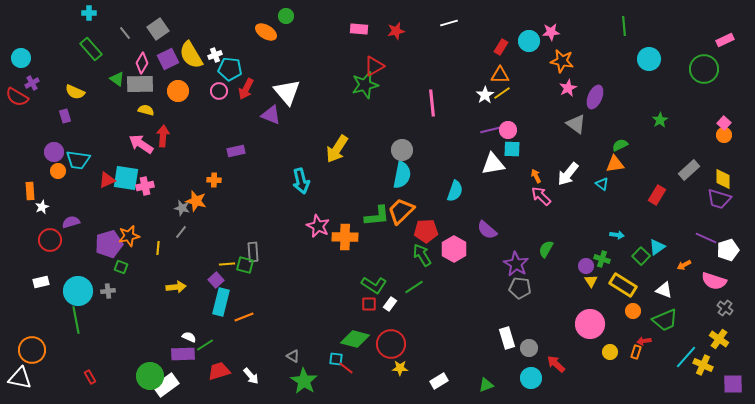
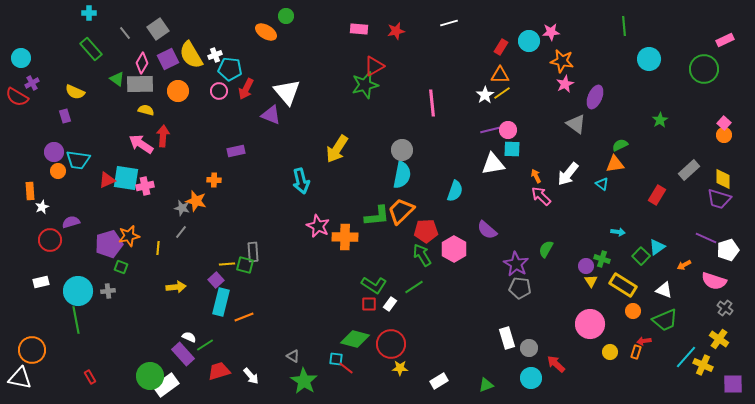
pink star at (568, 88): moved 3 px left, 4 px up
cyan arrow at (617, 235): moved 1 px right, 3 px up
purple rectangle at (183, 354): rotated 50 degrees clockwise
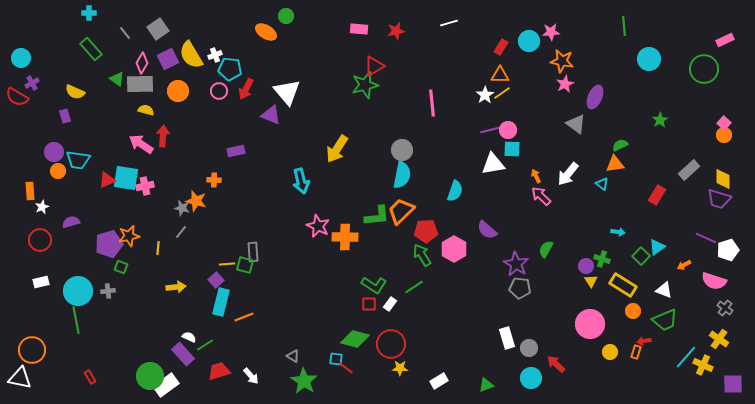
red circle at (50, 240): moved 10 px left
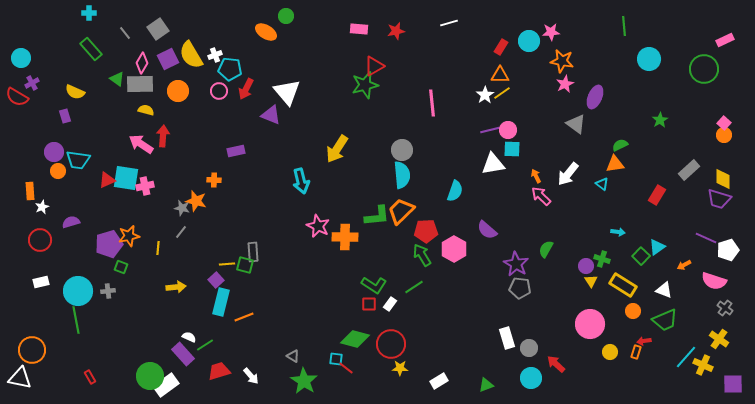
cyan semicircle at (402, 175): rotated 16 degrees counterclockwise
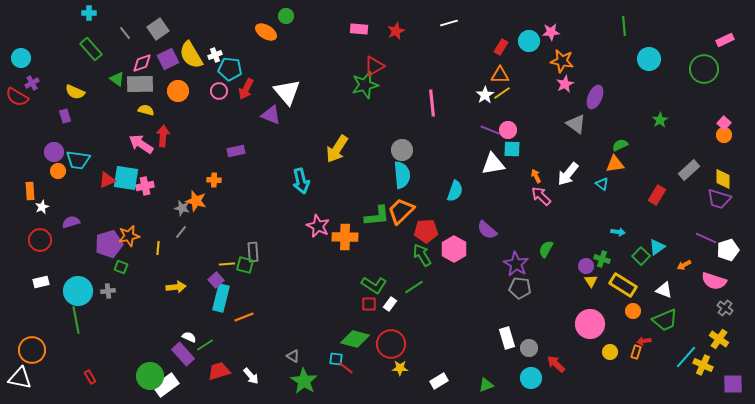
red star at (396, 31): rotated 12 degrees counterclockwise
pink diamond at (142, 63): rotated 40 degrees clockwise
purple line at (490, 130): rotated 36 degrees clockwise
cyan rectangle at (221, 302): moved 4 px up
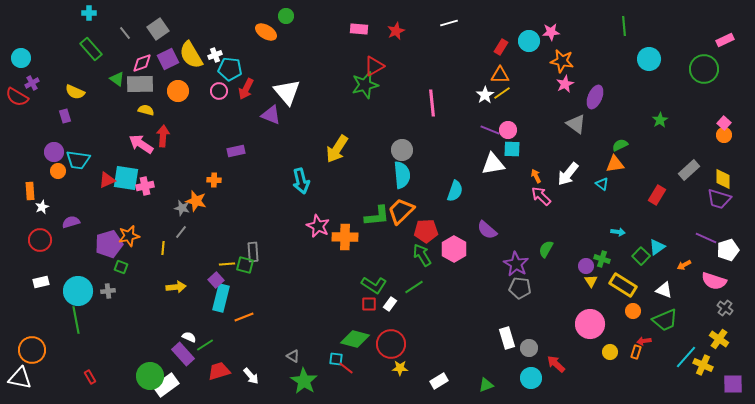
yellow line at (158, 248): moved 5 px right
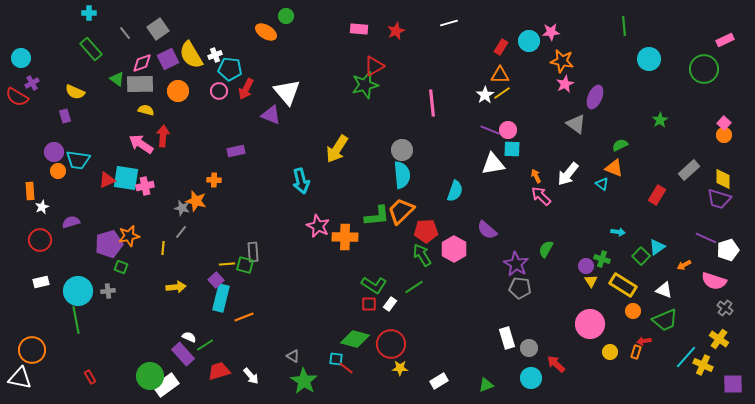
orange triangle at (615, 164): moved 1 px left, 4 px down; rotated 30 degrees clockwise
